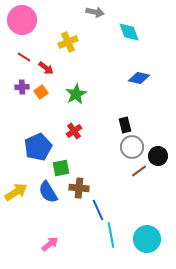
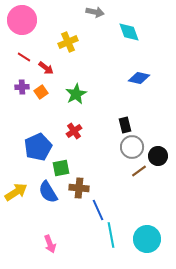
pink arrow: rotated 108 degrees clockwise
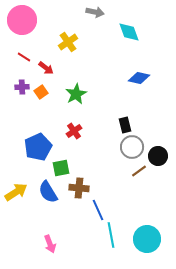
yellow cross: rotated 12 degrees counterclockwise
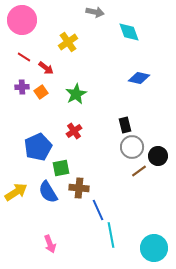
cyan circle: moved 7 px right, 9 px down
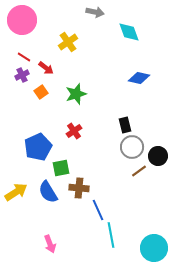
purple cross: moved 12 px up; rotated 24 degrees counterclockwise
green star: rotated 10 degrees clockwise
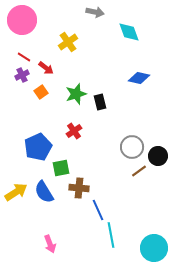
black rectangle: moved 25 px left, 23 px up
blue semicircle: moved 4 px left
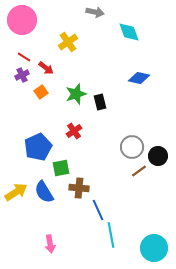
pink arrow: rotated 12 degrees clockwise
